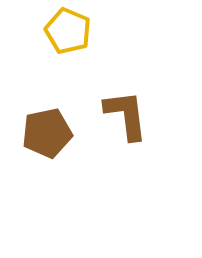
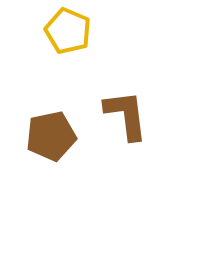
brown pentagon: moved 4 px right, 3 px down
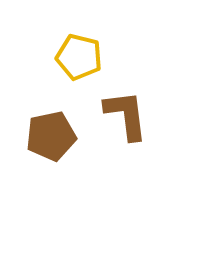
yellow pentagon: moved 11 px right, 26 px down; rotated 9 degrees counterclockwise
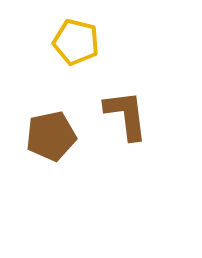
yellow pentagon: moved 3 px left, 15 px up
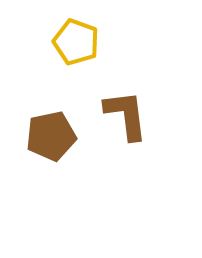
yellow pentagon: rotated 6 degrees clockwise
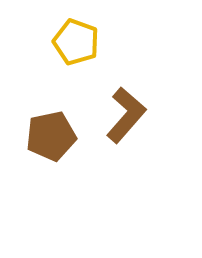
brown L-shape: rotated 48 degrees clockwise
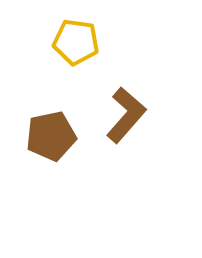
yellow pentagon: rotated 12 degrees counterclockwise
